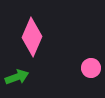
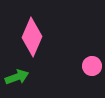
pink circle: moved 1 px right, 2 px up
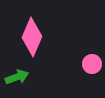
pink circle: moved 2 px up
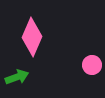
pink circle: moved 1 px down
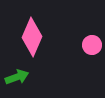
pink circle: moved 20 px up
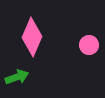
pink circle: moved 3 px left
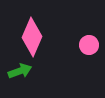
green arrow: moved 3 px right, 6 px up
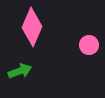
pink diamond: moved 10 px up
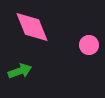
pink diamond: rotated 45 degrees counterclockwise
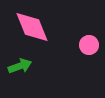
green arrow: moved 5 px up
